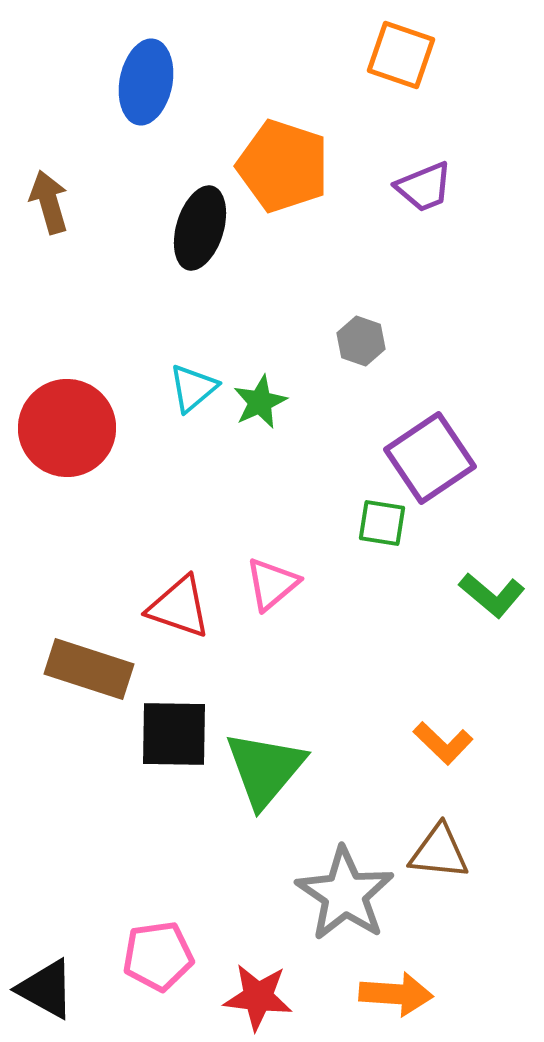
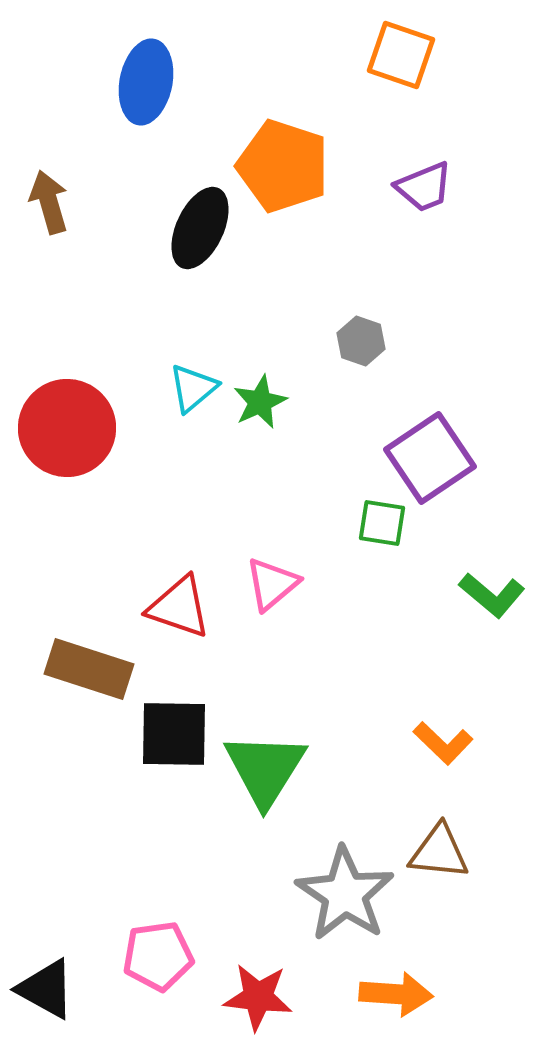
black ellipse: rotated 8 degrees clockwise
green triangle: rotated 8 degrees counterclockwise
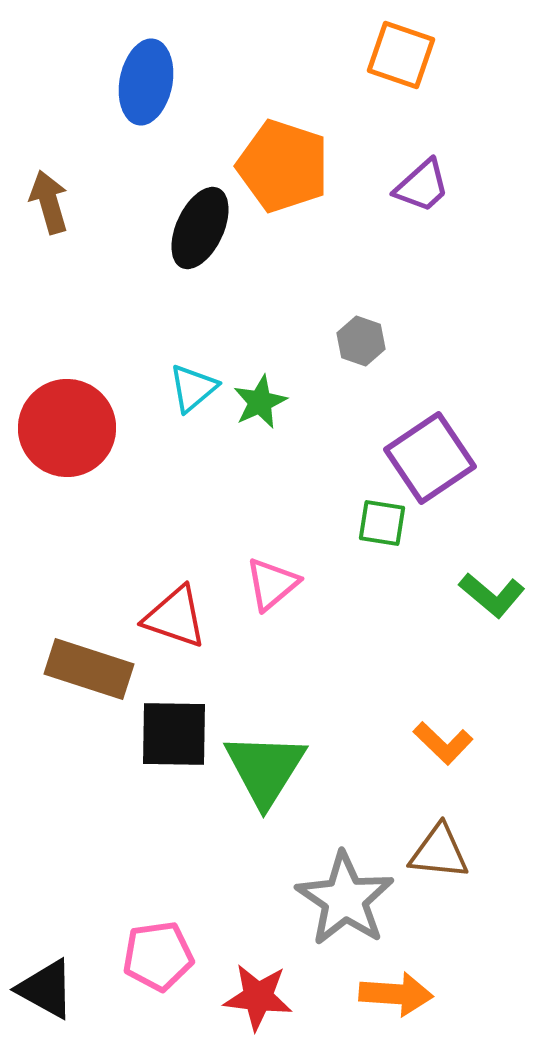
purple trapezoid: moved 2 px left, 1 px up; rotated 20 degrees counterclockwise
red triangle: moved 4 px left, 10 px down
gray star: moved 5 px down
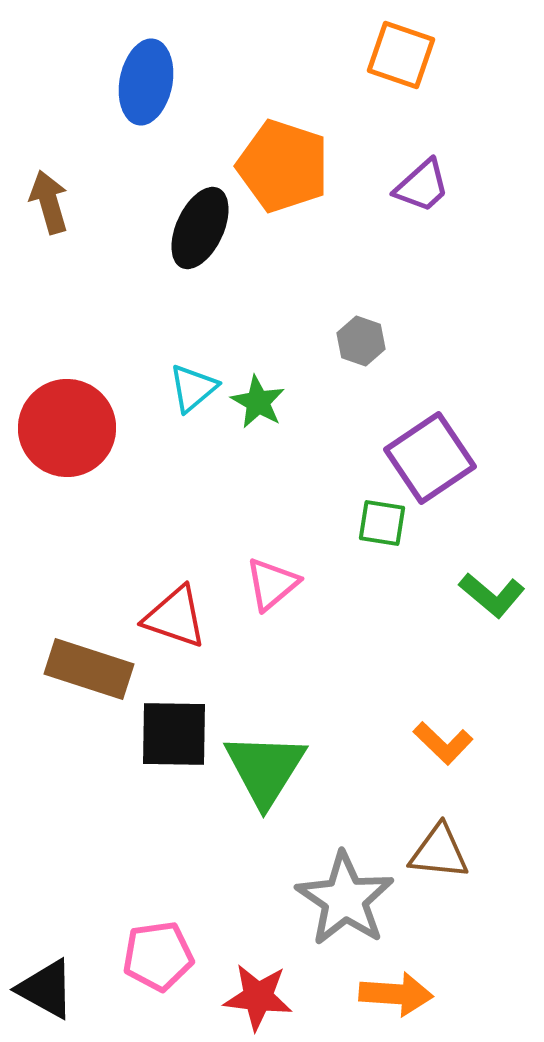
green star: moved 2 px left; rotated 18 degrees counterclockwise
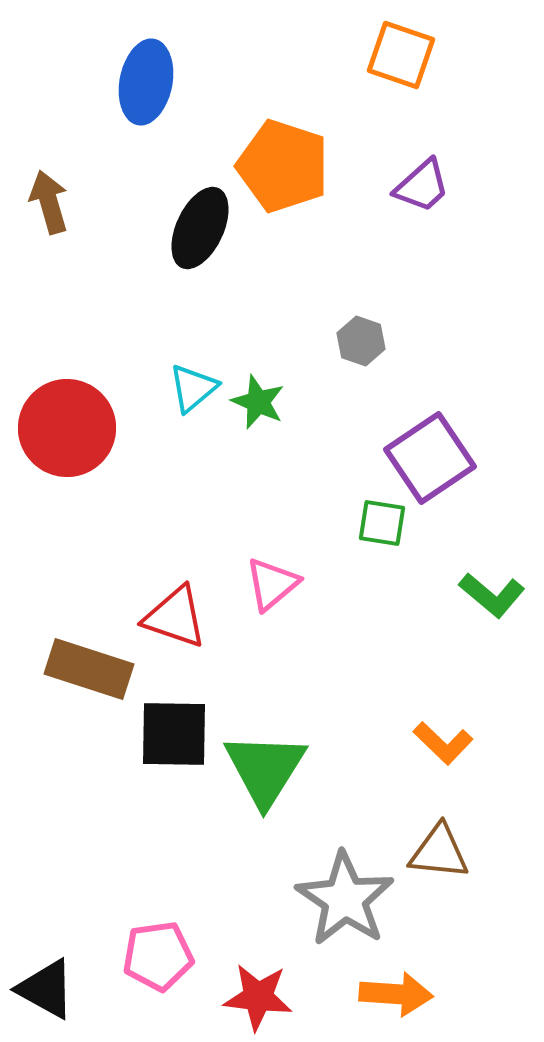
green star: rotated 6 degrees counterclockwise
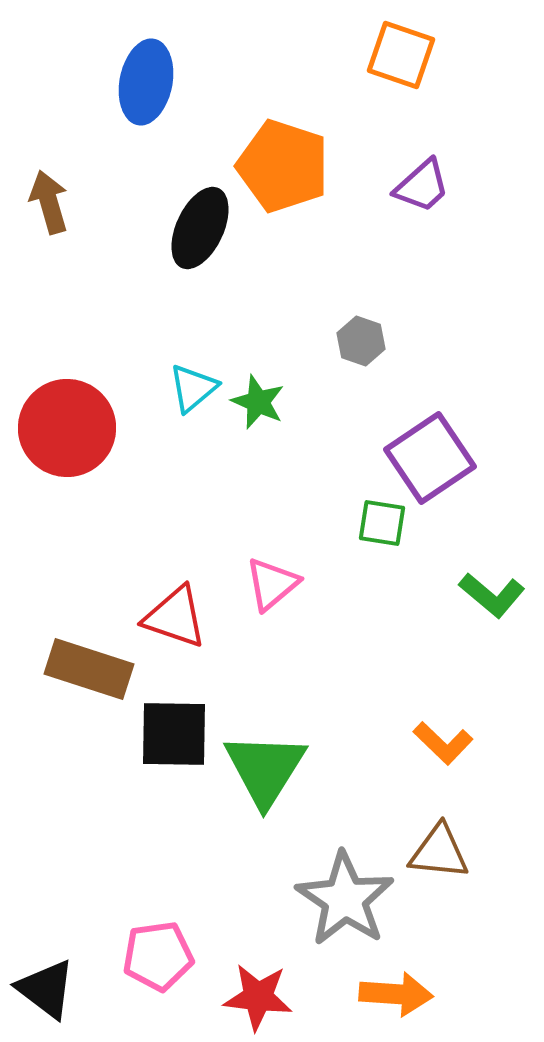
black triangle: rotated 8 degrees clockwise
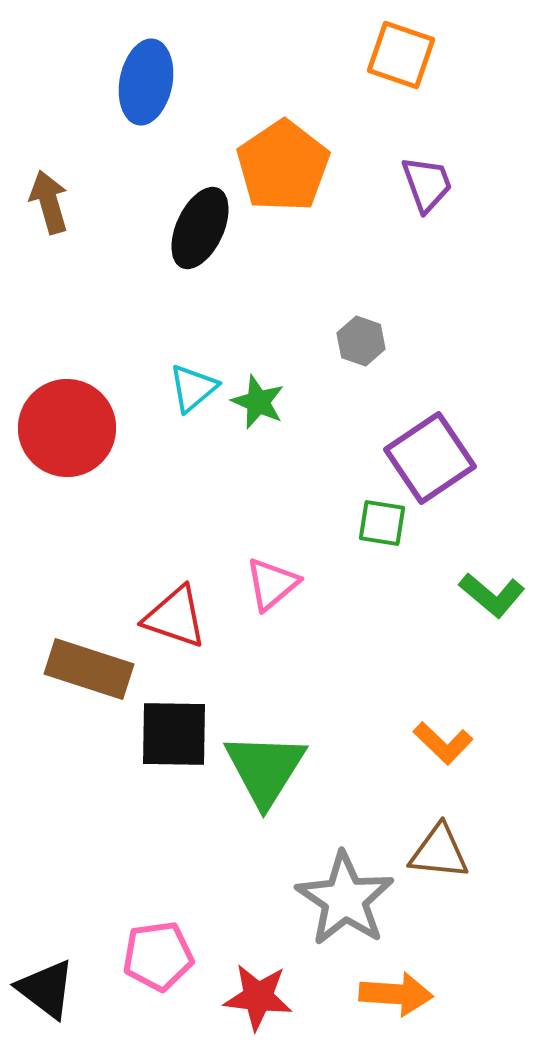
orange pentagon: rotated 20 degrees clockwise
purple trapezoid: moved 5 px right, 2 px up; rotated 68 degrees counterclockwise
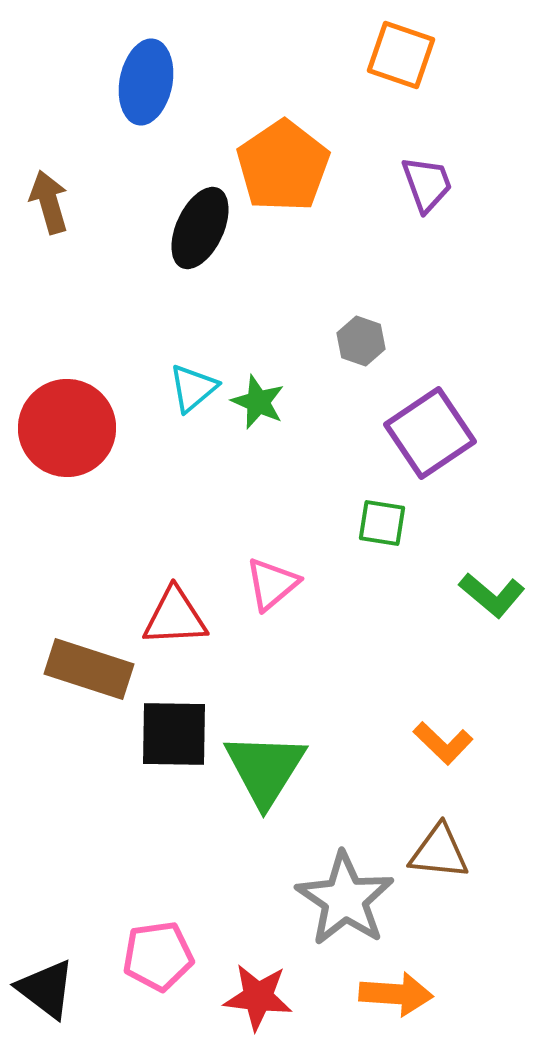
purple square: moved 25 px up
red triangle: rotated 22 degrees counterclockwise
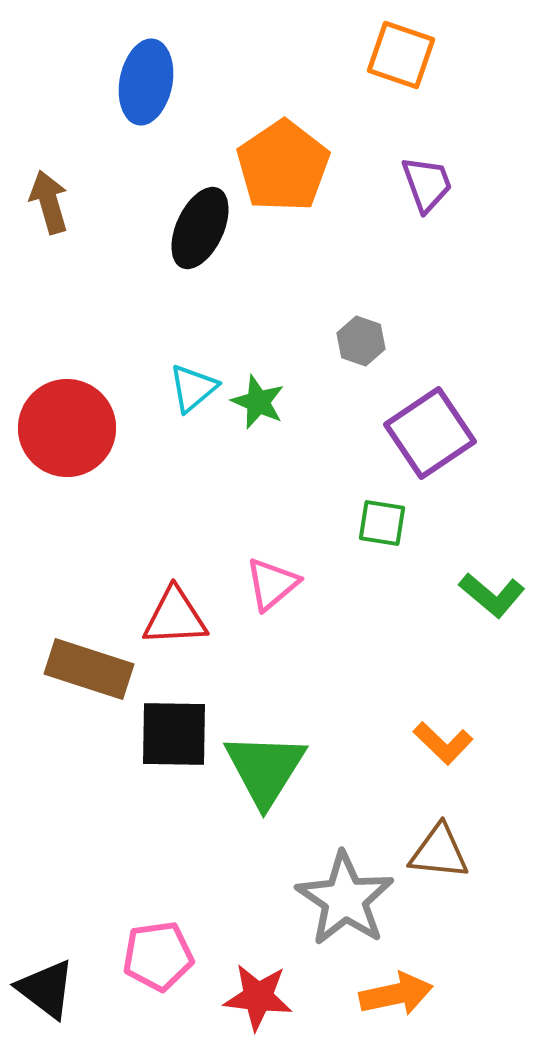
orange arrow: rotated 16 degrees counterclockwise
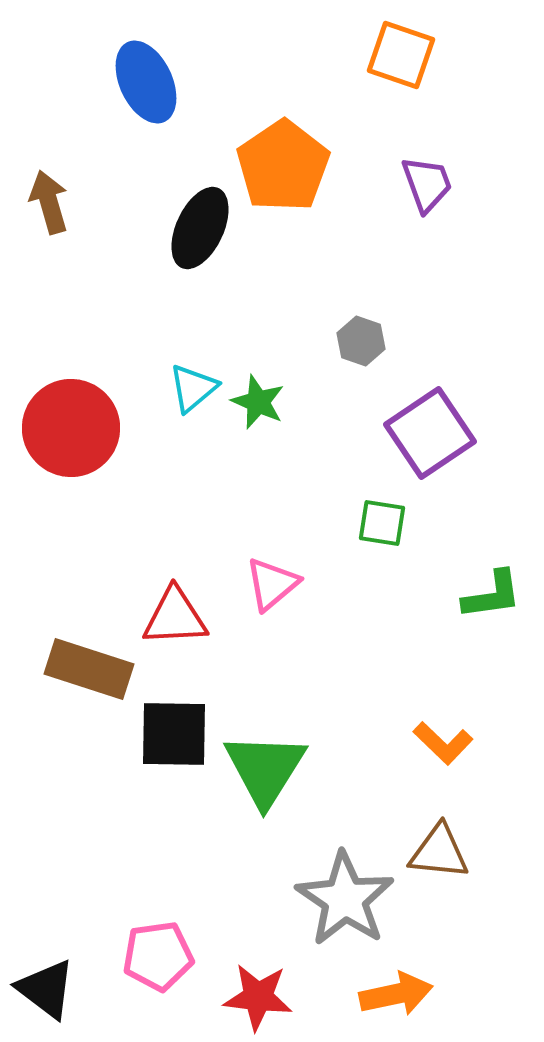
blue ellipse: rotated 36 degrees counterclockwise
red circle: moved 4 px right
green L-shape: rotated 48 degrees counterclockwise
